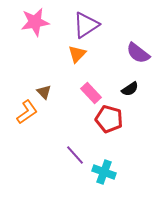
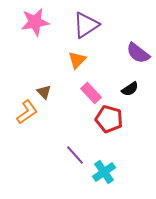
orange triangle: moved 6 px down
cyan cross: rotated 35 degrees clockwise
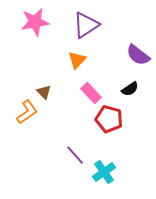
purple semicircle: moved 2 px down
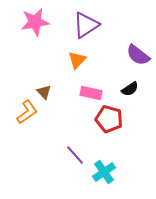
pink rectangle: rotated 35 degrees counterclockwise
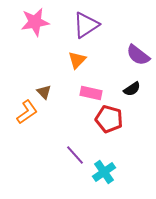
black semicircle: moved 2 px right
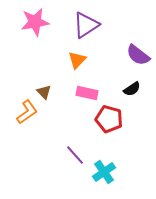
pink rectangle: moved 4 px left
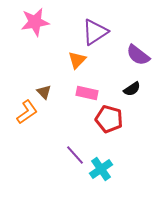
purple triangle: moved 9 px right, 7 px down
cyan cross: moved 3 px left, 3 px up
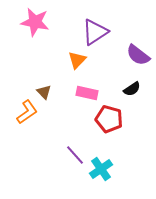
pink star: rotated 20 degrees clockwise
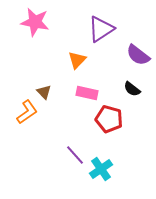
purple triangle: moved 6 px right, 3 px up
black semicircle: rotated 72 degrees clockwise
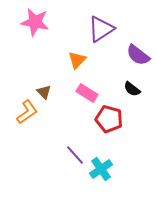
pink rectangle: rotated 20 degrees clockwise
